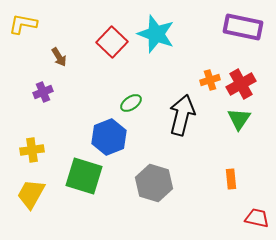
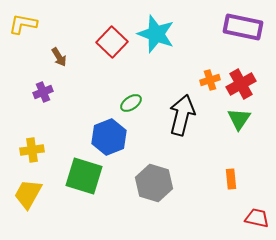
yellow trapezoid: moved 3 px left
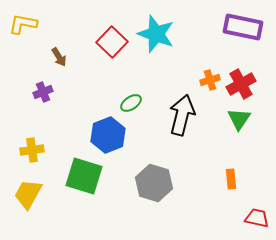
blue hexagon: moved 1 px left, 2 px up
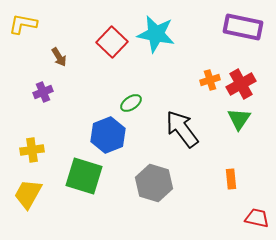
cyan star: rotated 9 degrees counterclockwise
black arrow: moved 14 px down; rotated 51 degrees counterclockwise
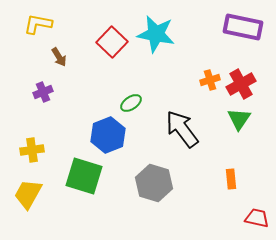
yellow L-shape: moved 15 px right
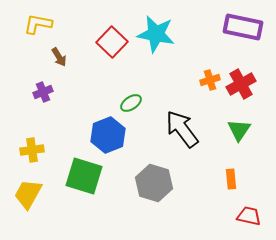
green triangle: moved 11 px down
red trapezoid: moved 8 px left, 2 px up
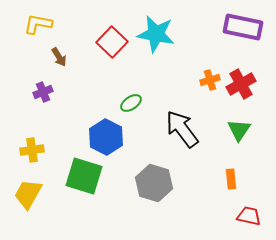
blue hexagon: moved 2 px left, 2 px down; rotated 12 degrees counterclockwise
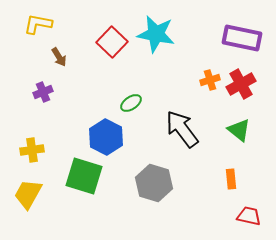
purple rectangle: moved 1 px left, 11 px down
green triangle: rotated 25 degrees counterclockwise
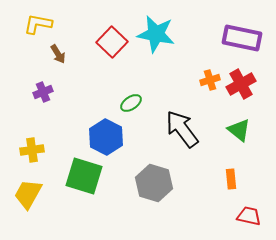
brown arrow: moved 1 px left, 3 px up
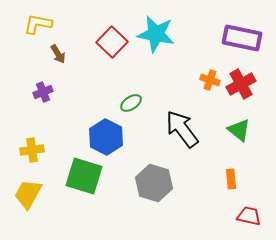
orange cross: rotated 36 degrees clockwise
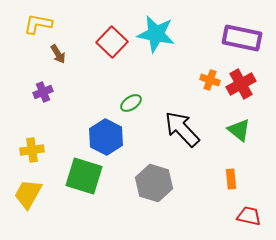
black arrow: rotated 6 degrees counterclockwise
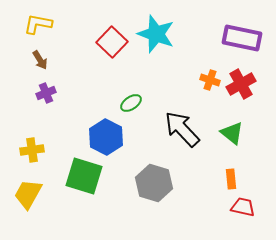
cyan star: rotated 9 degrees clockwise
brown arrow: moved 18 px left, 6 px down
purple cross: moved 3 px right, 1 px down
green triangle: moved 7 px left, 3 px down
red trapezoid: moved 6 px left, 9 px up
